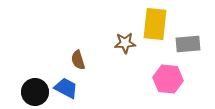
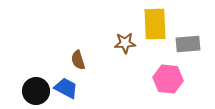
yellow rectangle: rotated 8 degrees counterclockwise
black circle: moved 1 px right, 1 px up
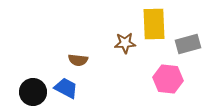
yellow rectangle: moved 1 px left
gray rectangle: rotated 10 degrees counterclockwise
brown semicircle: rotated 66 degrees counterclockwise
black circle: moved 3 px left, 1 px down
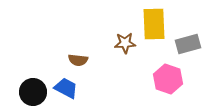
pink hexagon: rotated 12 degrees clockwise
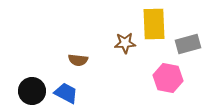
pink hexagon: moved 1 px up; rotated 8 degrees counterclockwise
blue trapezoid: moved 5 px down
black circle: moved 1 px left, 1 px up
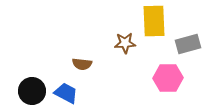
yellow rectangle: moved 3 px up
brown semicircle: moved 4 px right, 4 px down
pink hexagon: rotated 12 degrees counterclockwise
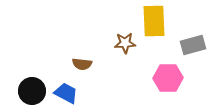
gray rectangle: moved 5 px right, 1 px down
